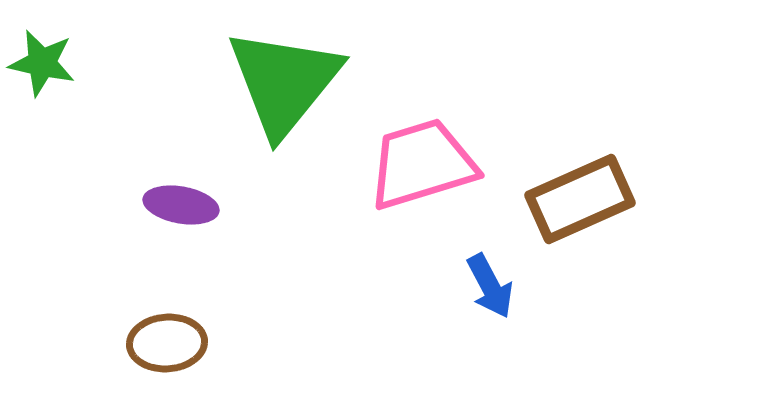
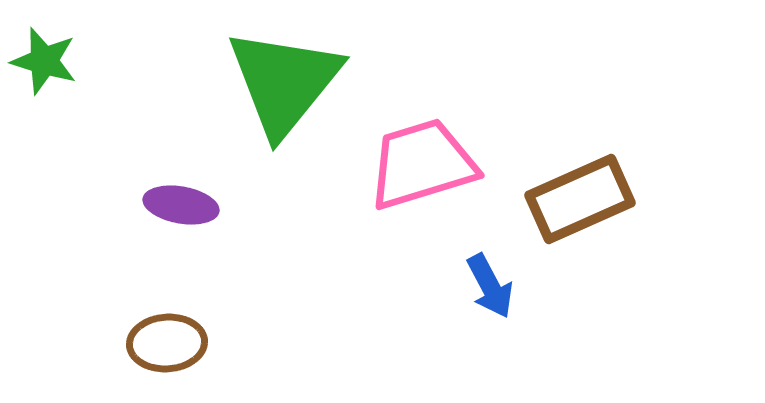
green star: moved 2 px right, 2 px up; rotated 4 degrees clockwise
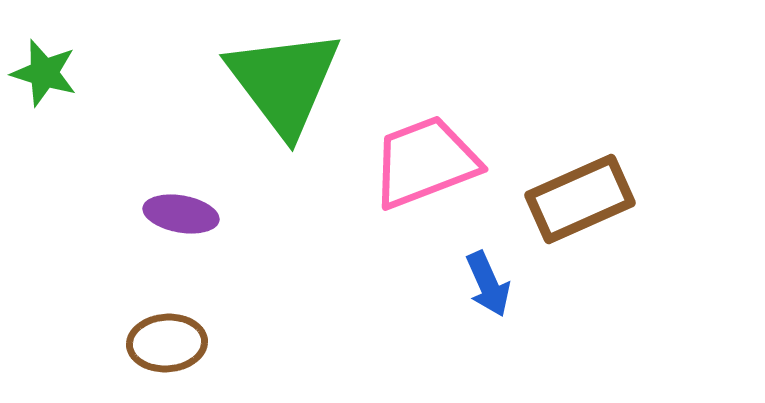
green star: moved 12 px down
green triangle: rotated 16 degrees counterclockwise
pink trapezoid: moved 3 px right, 2 px up; rotated 4 degrees counterclockwise
purple ellipse: moved 9 px down
blue arrow: moved 2 px left, 2 px up; rotated 4 degrees clockwise
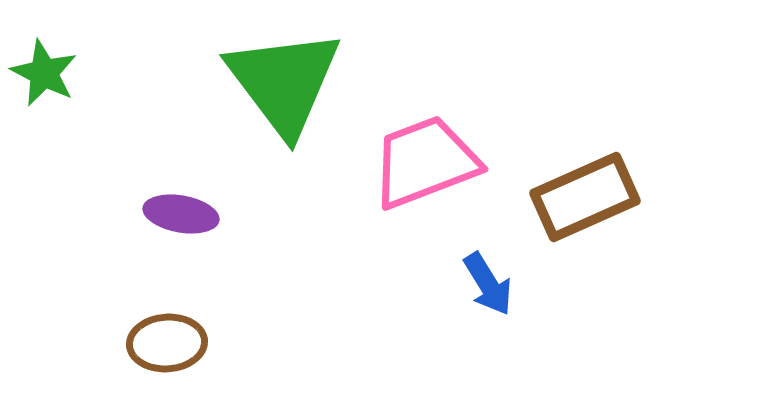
green star: rotated 10 degrees clockwise
brown rectangle: moved 5 px right, 2 px up
blue arrow: rotated 8 degrees counterclockwise
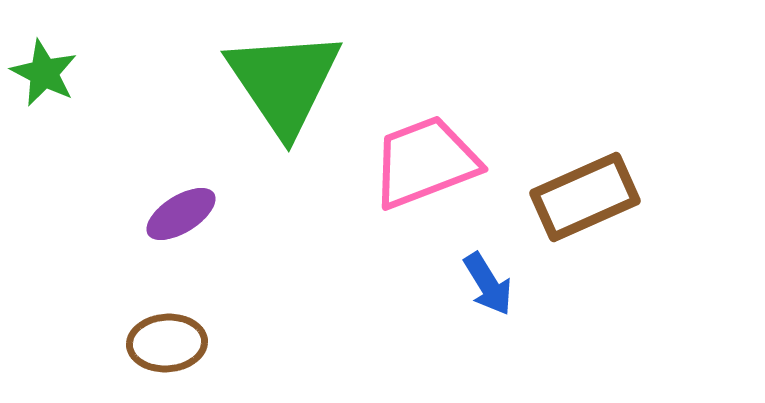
green triangle: rotated 3 degrees clockwise
purple ellipse: rotated 42 degrees counterclockwise
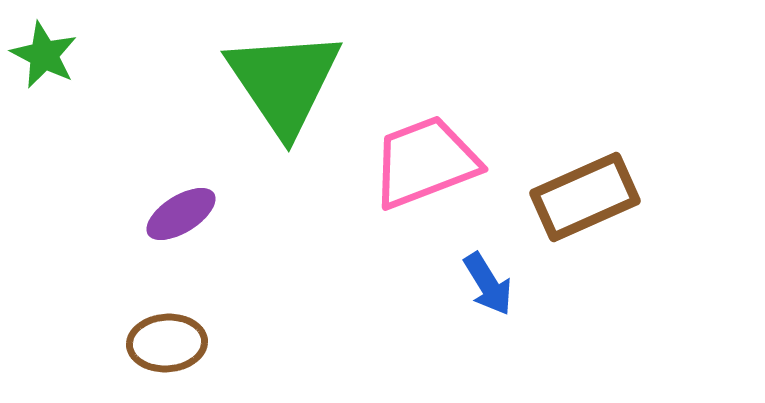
green star: moved 18 px up
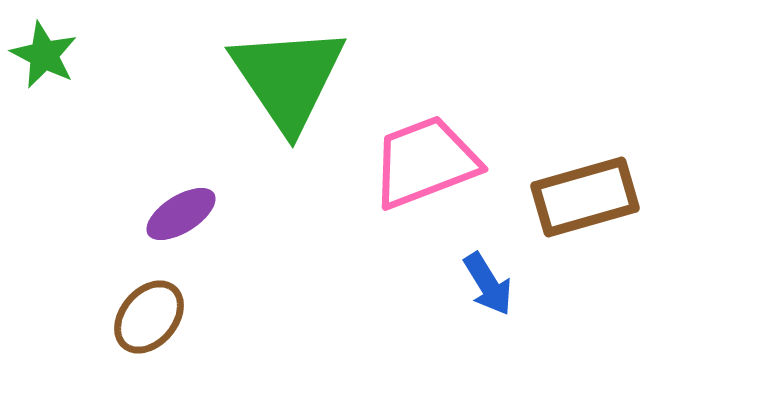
green triangle: moved 4 px right, 4 px up
brown rectangle: rotated 8 degrees clockwise
brown ellipse: moved 18 px left, 26 px up; rotated 46 degrees counterclockwise
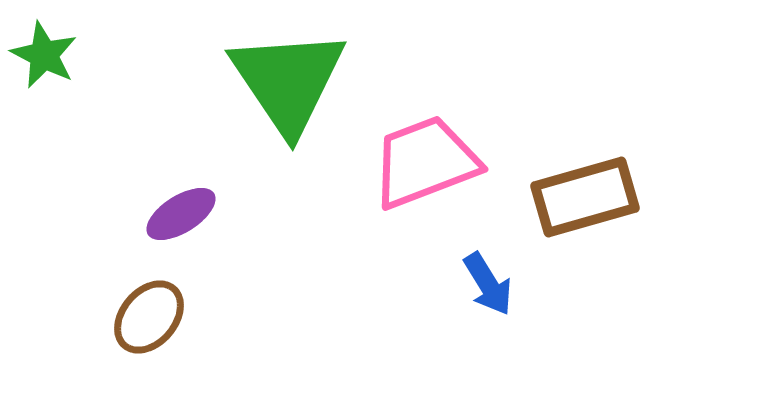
green triangle: moved 3 px down
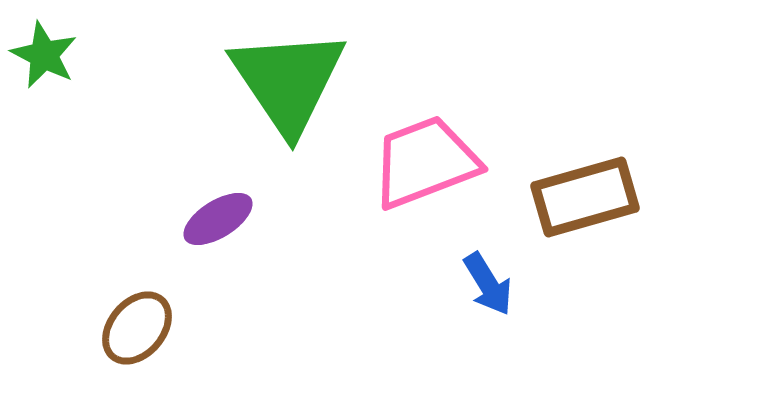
purple ellipse: moved 37 px right, 5 px down
brown ellipse: moved 12 px left, 11 px down
